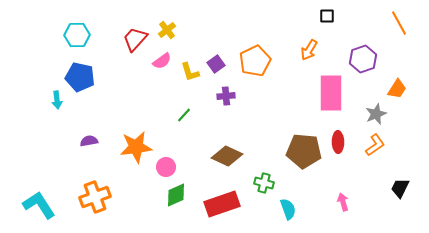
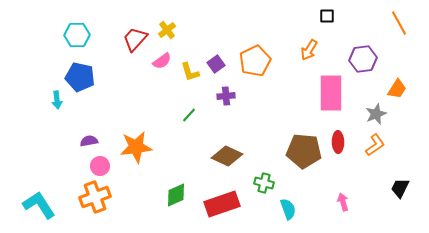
purple hexagon: rotated 12 degrees clockwise
green line: moved 5 px right
pink circle: moved 66 px left, 1 px up
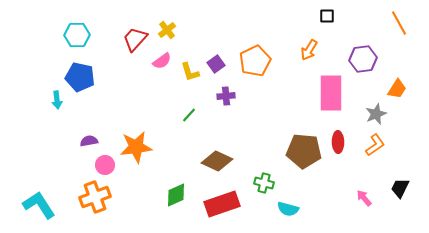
brown diamond: moved 10 px left, 5 px down
pink circle: moved 5 px right, 1 px up
pink arrow: moved 21 px right, 4 px up; rotated 24 degrees counterclockwise
cyan semicircle: rotated 125 degrees clockwise
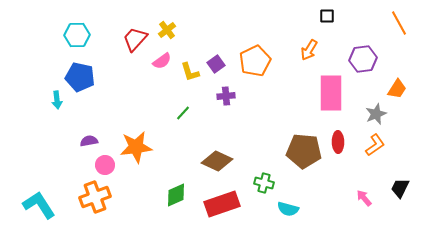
green line: moved 6 px left, 2 px up
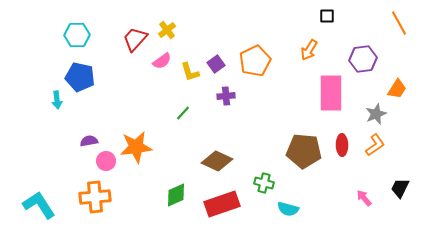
red ellipse: moved 4 px right, 3 px down
pink circle: moved 1 px right, 4 px up
orange cross: rotated 16 degrees clockwise
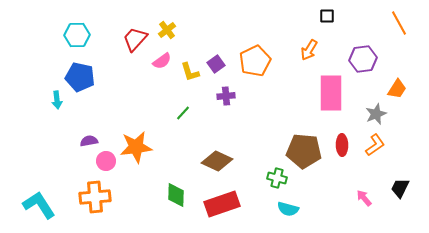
green cross: moved 13 px right, 5 px up
green diamond: rotated 65 degrees counterclockwise
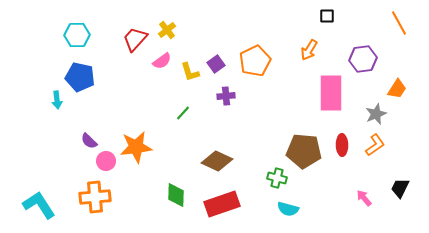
purple semicircle: rotated 126 degrees counterclockwise
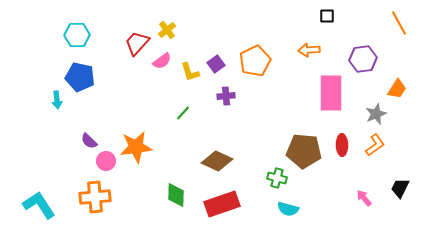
red trapezoid: moved 2 px right, 4 px down
orange arrow: rotated 55 degrees clockwise
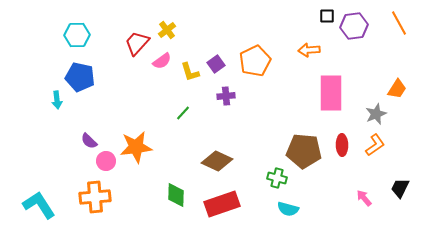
purple hexagon: moved 9 px left, 33 px up
